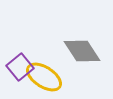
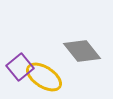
gray diamond: rotated 6 degrees counterclockwise
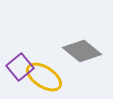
gray diamond: rotated 12 degrees counterclockwise
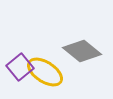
yellow ellipse: moved 1 px right, 5 px up
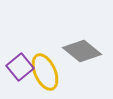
yellow ellipse: rotated 33 degrees clockwise
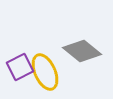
purple square: rotated 12 degrees clockwise
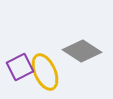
gray diamond: rotated 6 degrees counterclockwise
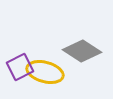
yellow ellipse: rotated 51 degrees counterclockwise
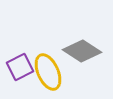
yellow ellipse: moved 3 px right; rotated 51 degrees clockwise
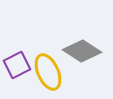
purple square: moved 3 px left, 2 px up
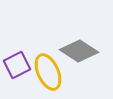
gray diamond: moved 3 px left
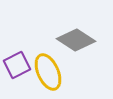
gray diamond: moved 3 px left, 11 px up
